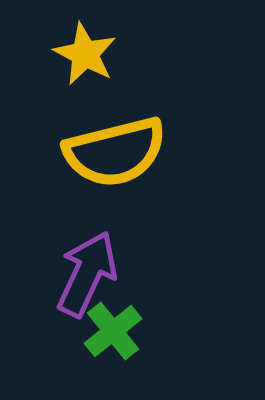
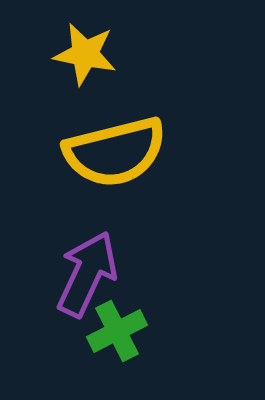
yellow star: rotated 16 degrees counterclockwise
green cross: moved 4 px right; rotated 12 degrees clockwise
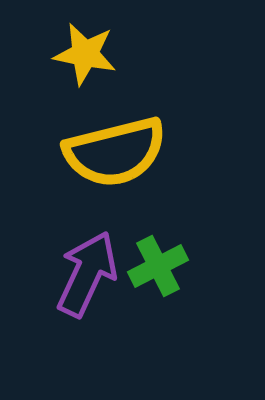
green cross: moved 41 px right, 65 px up
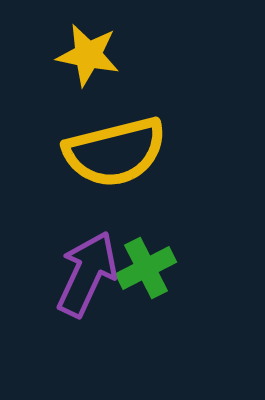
yellow star: moved 3 px right, 1 px down
green cross: moved 12 px left, 2 px down
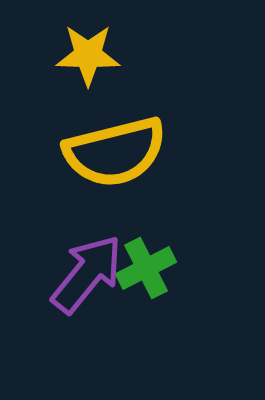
yellow star: rotated 10 degrees counterclockwise
purple arrow: rotated 14 degrees clockwise
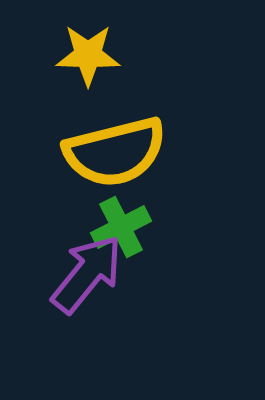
green cross: moved 25 px left, 41 px up
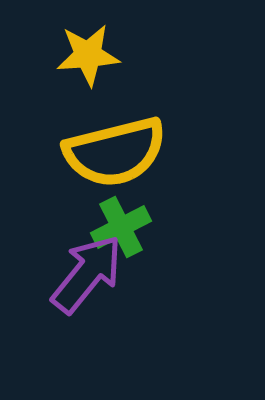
yellow star: rotated 6 degrees counterclockwise
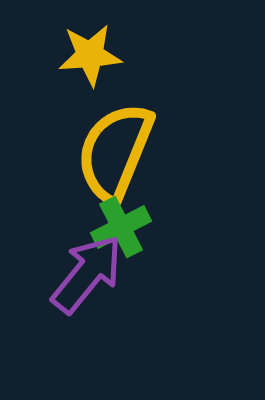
yellow star: moved 2 px right
yellow semicircle: rotated 126 degrees clockwise
